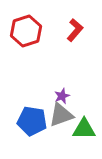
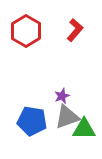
red hexagon: rotated 12 degrees counterclockwise
gray triangle: moved 6 px right, 2 px down
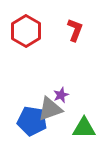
red L-shape: rotated 20 degrees counterclockwise
purple star: moved 1 px left, 1 px up
gray triangle: moved 17 px left, 8 px up
green triangle: moved 1 px up
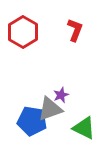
red hexagon: moved 3 px left, 1 px down
green triangle: rotated 25 degrees clockwise
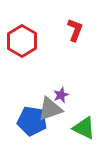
red hexagon: moved 1 px left, 9 px down
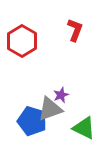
blue pentagon: rotated 8 degrees clockwise
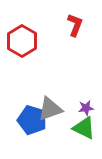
red L-shape: moved 5 px up
purple star: moved 25 px right, 13 px down; rotated 14 degrees clockwise
blue pentagon: moved 1 px up
